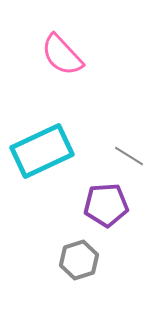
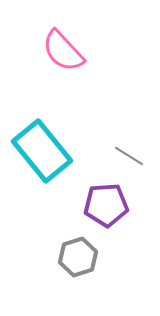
pink semicircle: moved 1 px right, 4 px up
cyan rectangle: rotated 76 degrees clockwise
gray hexagon: moved 1 px left, 3 px up
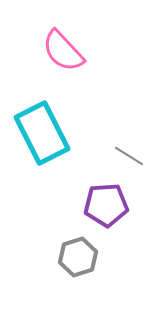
cyan rectangle: moved 18 px up; rotated 12 degrees clockwise
